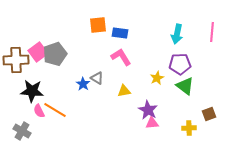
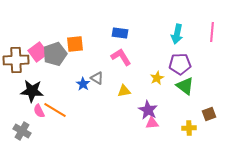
orange square: moved 23 px left, 19 px down
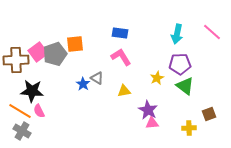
pink line: rotated 54 degrees counterclockwise
orange line: moved 35 px left, 1 px down
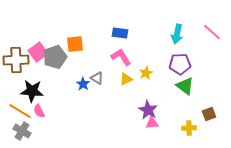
gray pentagon: moved 3 px down
yellow star: moved 11 px left, 5 px up
yellow triangle: moved 2 px right, 12 px up; rotated 16 degrees counterclockwise
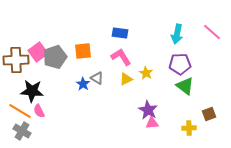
orange square: moved 8 px right, 7 px down
yellow star: rotated 16 degrees counterclockwise
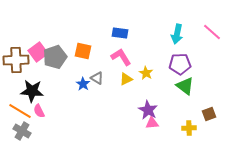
orange square: rotated 18 degrees clockwise
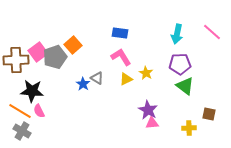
orange square: moved 10 px left, 6 px up; rotated 36 degrees clockwise
brown square: rotated 32 degrees clockwise
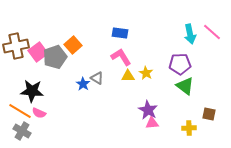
cyan arrow: moved 13 px right; rotated 24 degrees counterclockwise
brown cross: moved 14 px up; rotated 10 degrees counterclockwise
yellow triangle: moved 2 px right, 3 px up; rotated 24 degrees clockwise
pink semicircle: moved 2 px down; rotated 40 degrees counterclockwise
